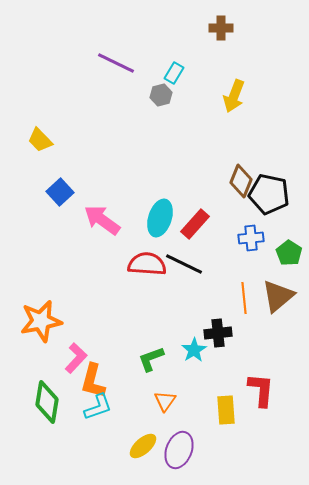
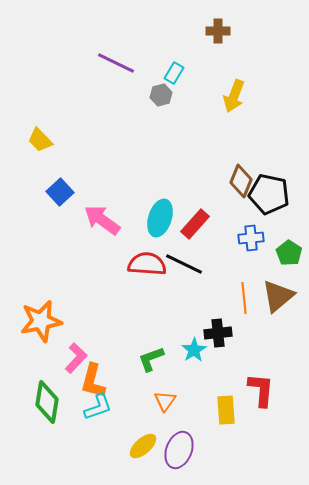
brown cross: moved 3 px left, 3 px down
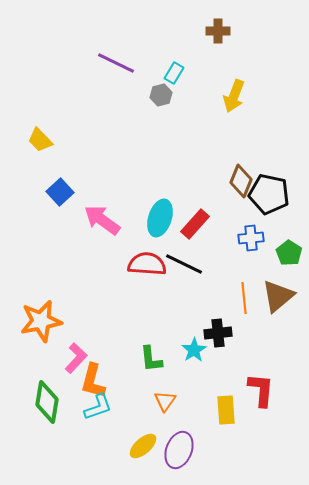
green L-shape: rotated 76 degrees counterclockwise
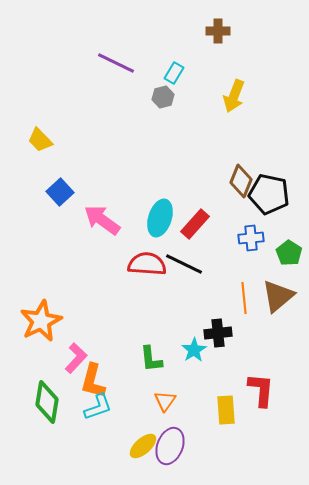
gray hexagon: moved 2 px right, 2 px down
orange star: rotated 15 degrees counterclockwise
purple ellipse: moved 9 px left, 4 px up
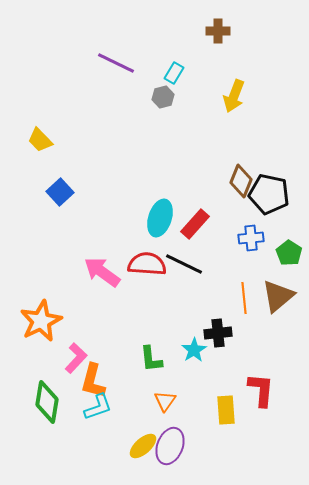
pink arrow: moved 52 px down
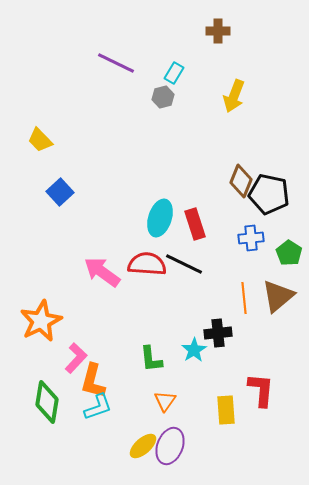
red rectangle: rotated 60 degrees counterclockwise
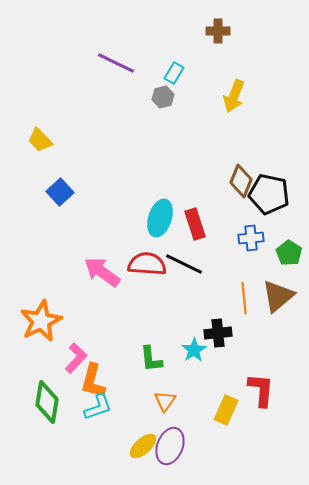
yellow rectangle: rotated 28 degrees clockwise
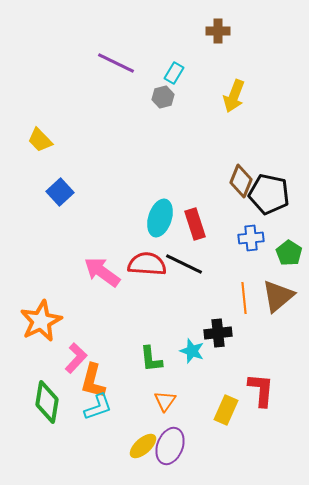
cyan star: moved 2 px left, 1 px down; rotated 20 degrees counterclockwise
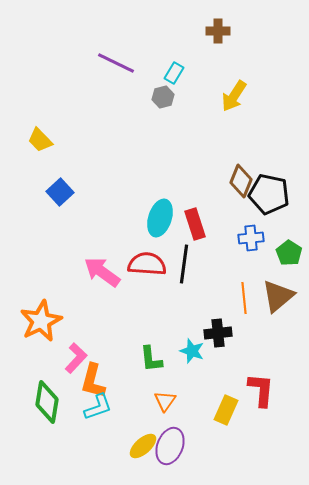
yellow arrow: rotated 12 degrees clockwise
black line: rotated 72 degrees clockwise
